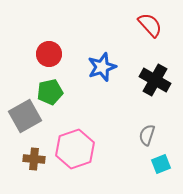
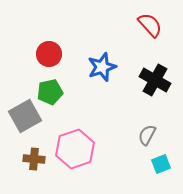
gray semicircle: rotated 10 degrees clockwise
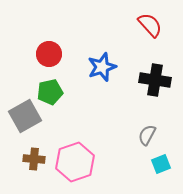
black cross: rotated 20 degrees counterclockwise
pink hexagon: moved 13 px down
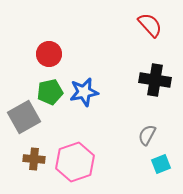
blue star: moved 18 px left, 25 px down; rotated 8 degrees clockwise
gray square: moved 1 px left, 1 px down
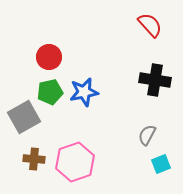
red circle: moved 3 px down
